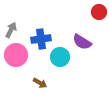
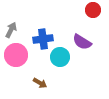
red circle: moved 6 px left, 2 px up
blue cross: moved 2 px right
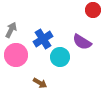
blue cross: rotated 24 degrees counterclockwise
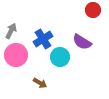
gray arrow: moved 1 px down
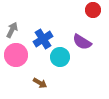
gray arrow: moved 1 px right, 1 px up
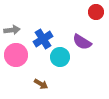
red circle: moved 3 px right, 2 px down
gray arrow: rotated 56 degrees clockwise
brown arrow: moved 1 px right, 1 px down
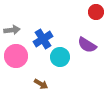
purple semicircle: moved 5 px right, 3 px down
pink circle: moved 1 px down
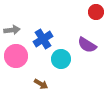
cyan circle: moved 1 px right, 2 px down
